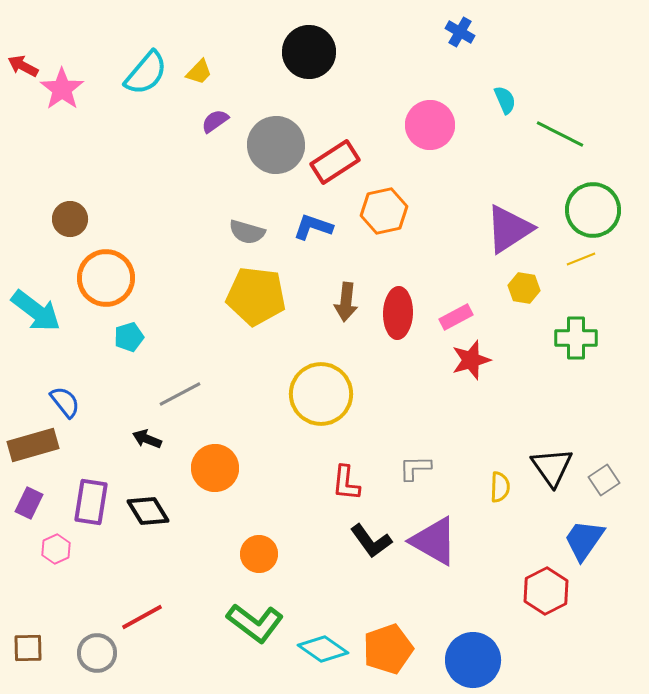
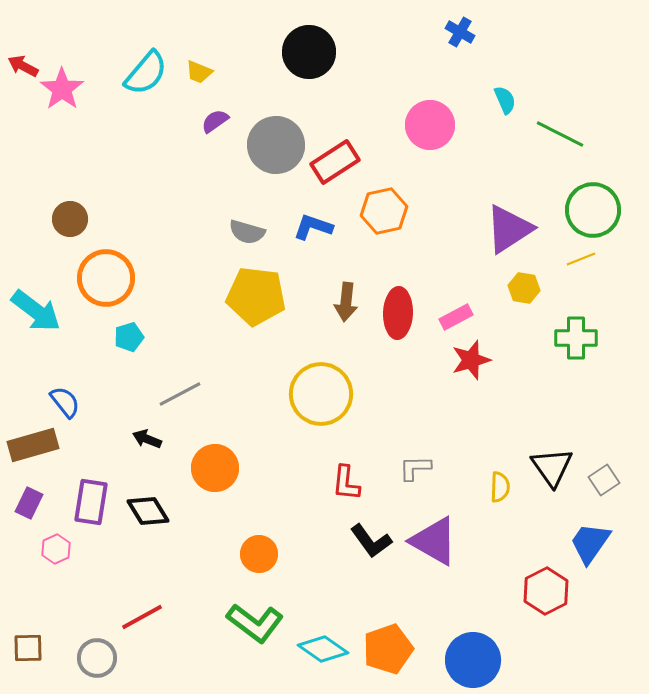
yellow trapezoid at (199, 72): rotated 68 degrees clockwise
blue trapezoid at (584, 540): moved 6 px right, 3 px down
gray circle at (97, 653): moved 5 px down
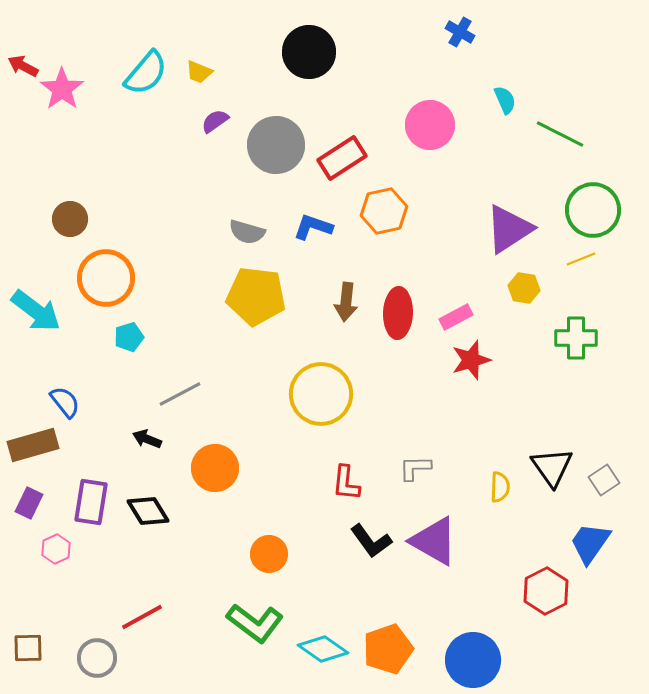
red rectangle at (335, 162): moved 7 px right, 4 px up
orange circle at (259, 554): moved 10 px right
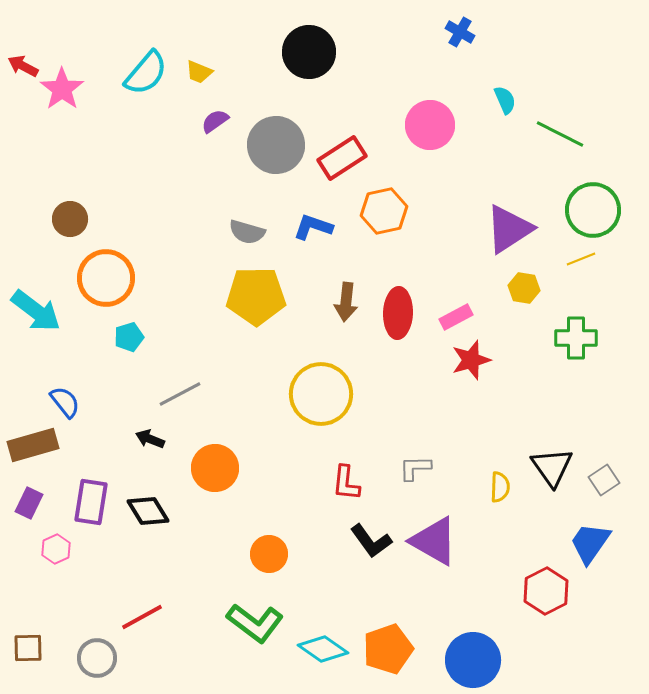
yellow pentagon at (256, 296): rotated 8 degrees counterclockwise
black arrow at (147, 439): moved 3 px right
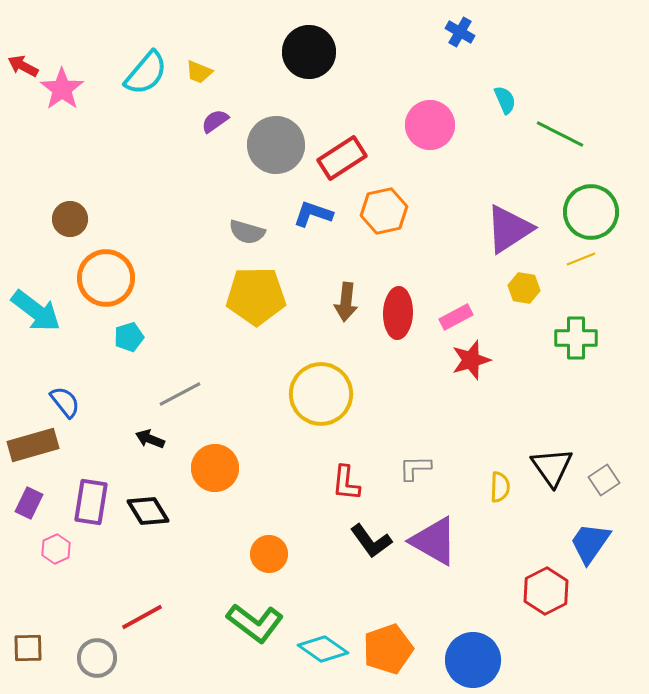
green circle at (593, 210): moved 2 px left, 2 px down
blue L-shape at (313, 227): moved 13 px up
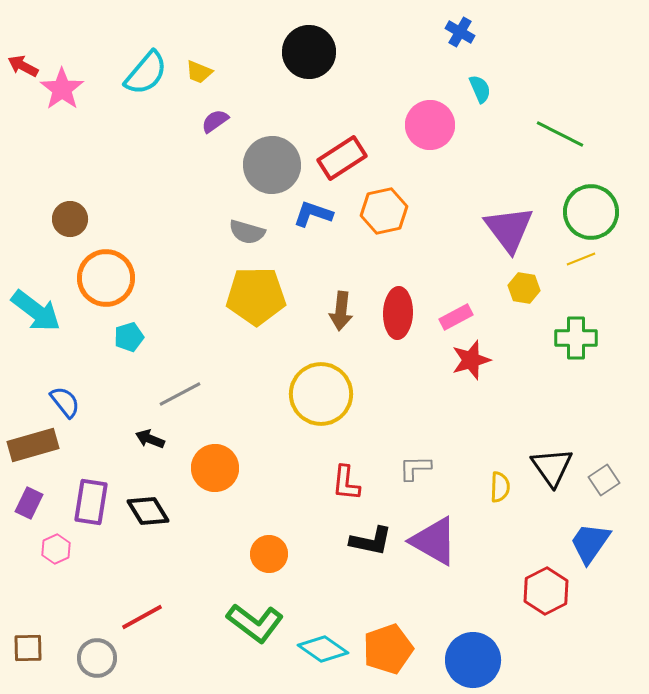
cyan semicircle at (505, 100): moved 25 px left, 11 px up
gray circle at (276, 145): moved 4 px left, 20 px down
purple triangle at (509, 229): rotated 34 degrees counterclockwise
brown arrow at (346, 302): moved 5 px left, 9 px down
black L-shape at (371, 541): rotated 42 degrees counterclockwise
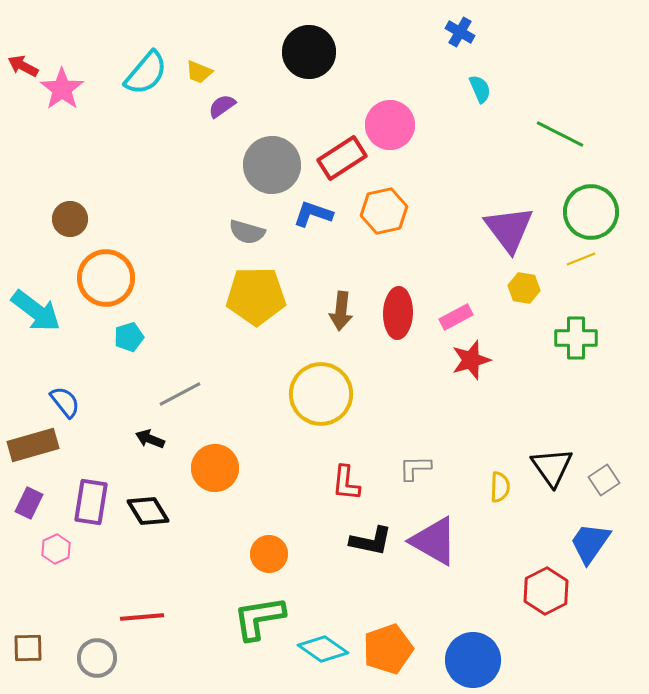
purple semicircle at (215, 121): moved 7 px right, 15 px up
pink circle at (430, 125): moved 40 px left
red line at (142, 617): rotated 24 degrees clockwise
green L-shape at (255, 623): moved 4 px right, 5 px up; rotated 134 degrees clockwise
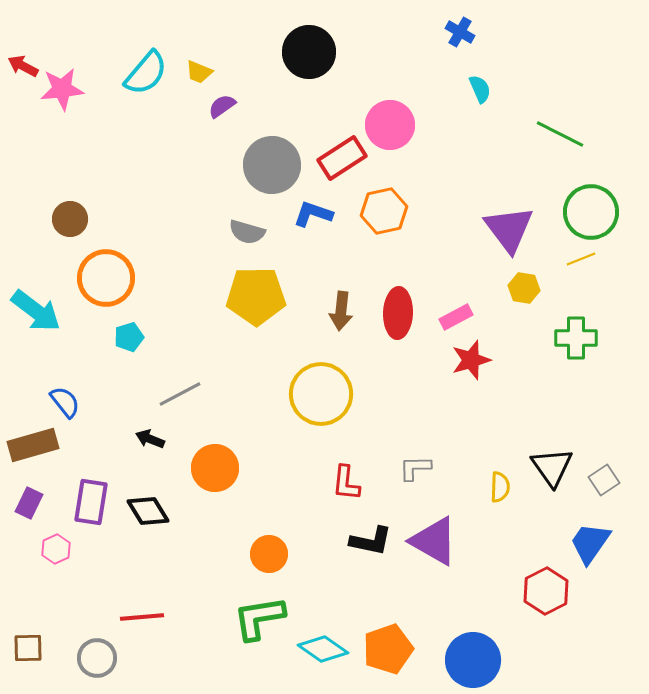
pink star at (62, 89): rotated 30 degrees clockwise
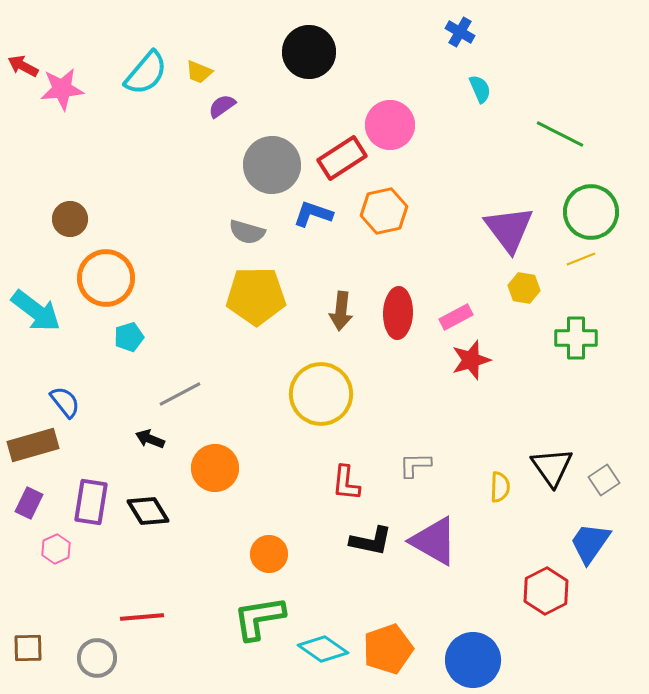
gray L-shape at (415, 468): moved 3 px up
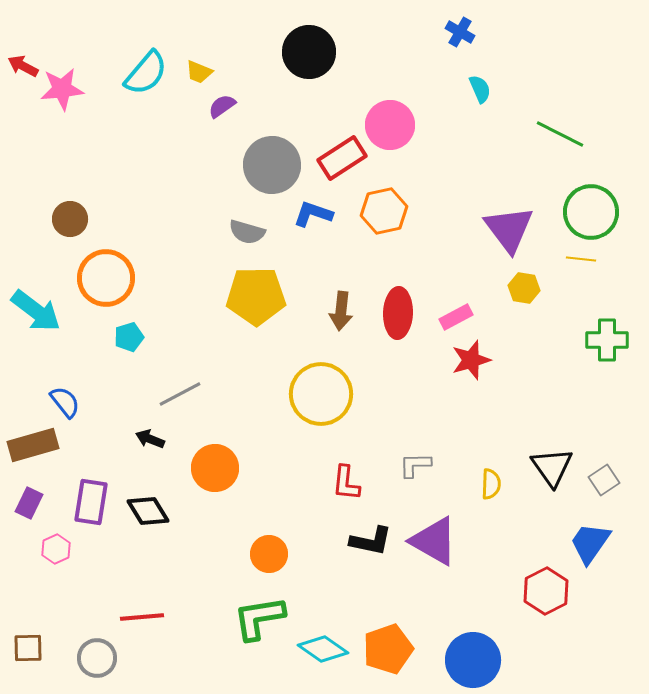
yellow line at (581, 259): rotated 28 degrees clockwise
green cross at (576, 338): moved 31 px right, 2 px down
yellow semicircle at (500, 487): moved 9 px left, 3 px up
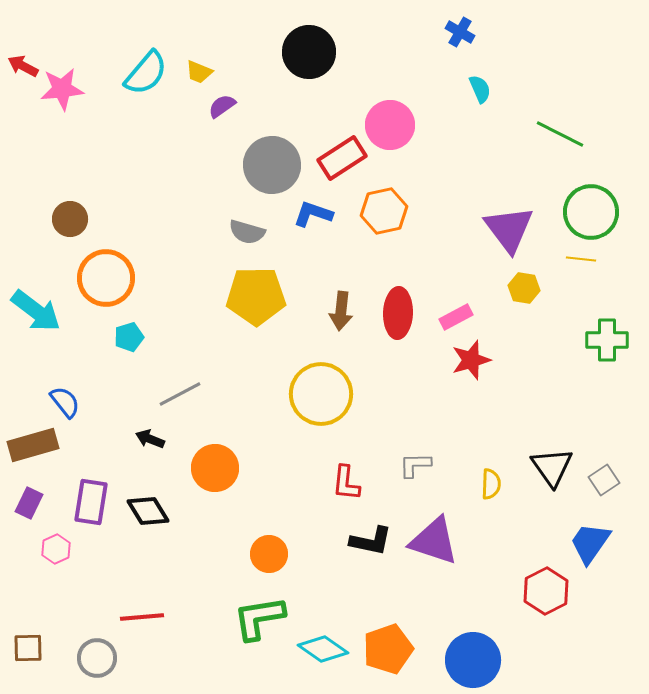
purple triangle at (434, 541): rotated 12 degrees counterclockwise
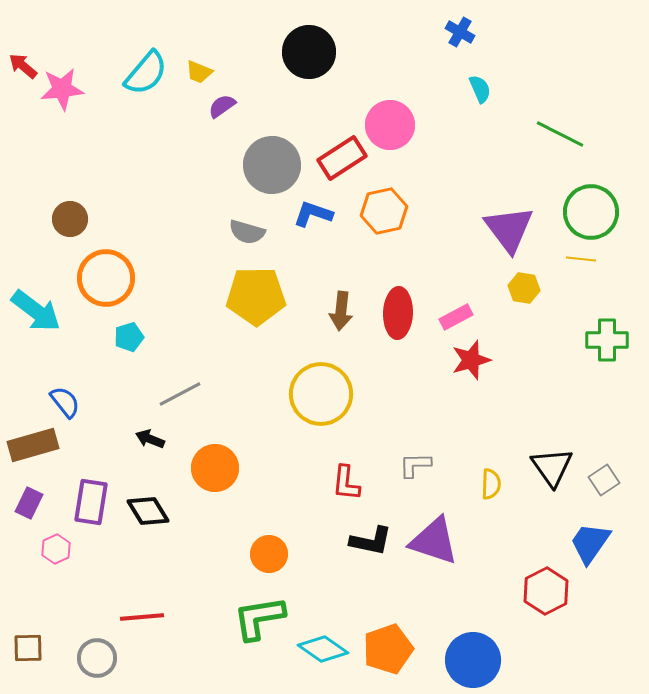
red arrow at (23, 66): rotated 12 degrees clockwise
